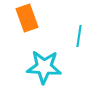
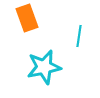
cyan star: rotated 16 degrees counterclockwise
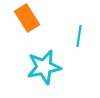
orange rectangle: rotated 12 degrees counterclockwise
